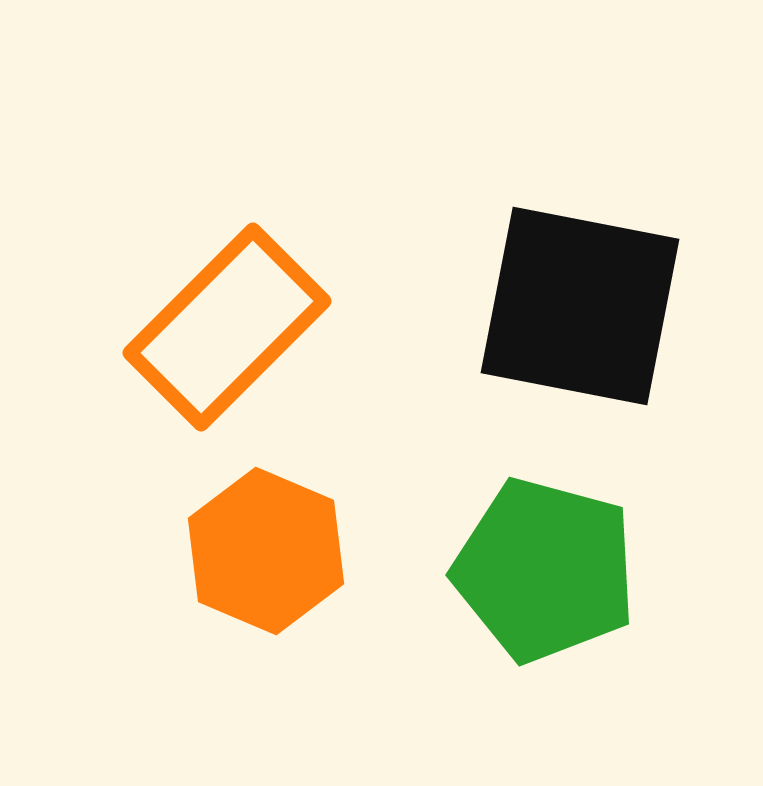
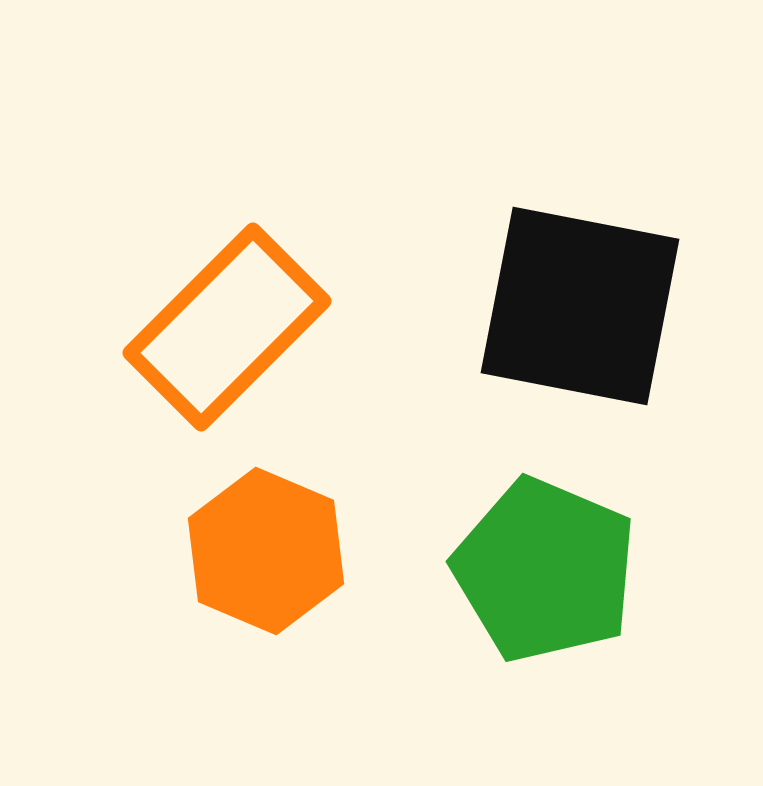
green pentagon: rotated 8 degrees clockwise
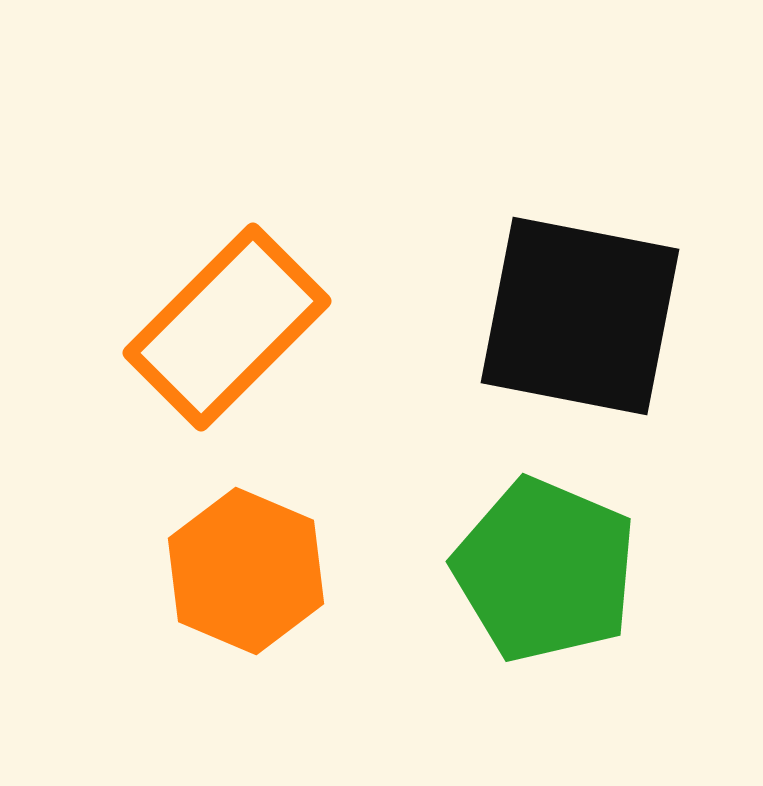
black square: moved 10 px down
orange hexagon: moved 20 px left, 20 px down
